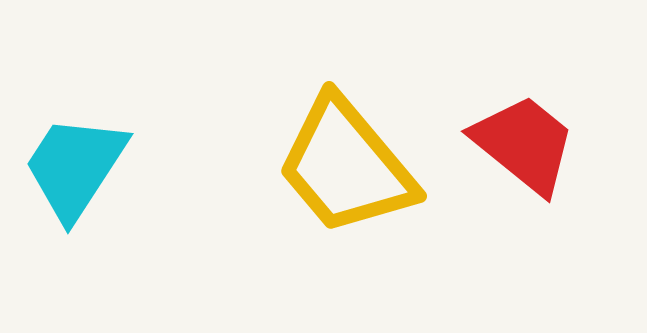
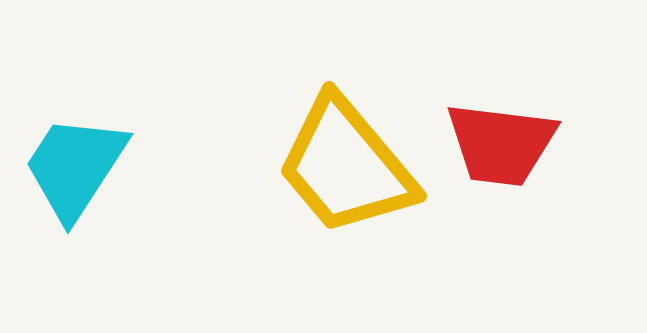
red trapezoid: moved 23 px left; rotated 148 degrees clockwise
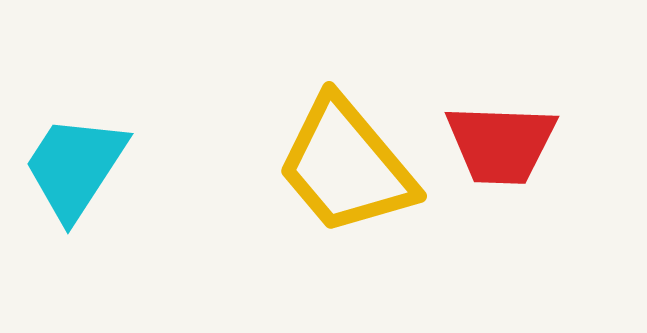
red trapezoid: rotated 5 degrees counterclockwise
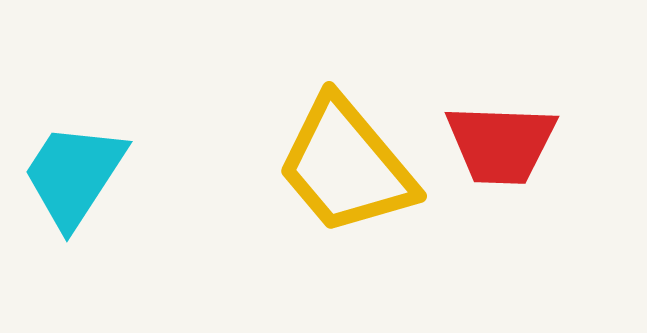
cyan trapezoid: moved 1 px left, 8 px down
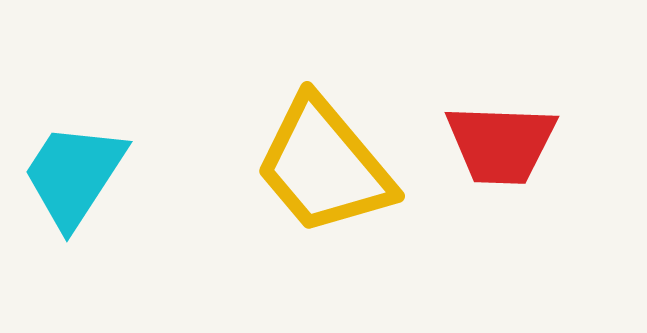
yellow trapezoid: moved 22 px left
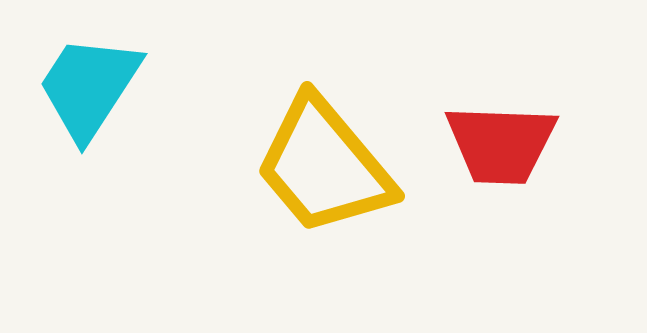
cyan trapezoid: moved 15 px right, 88 px up
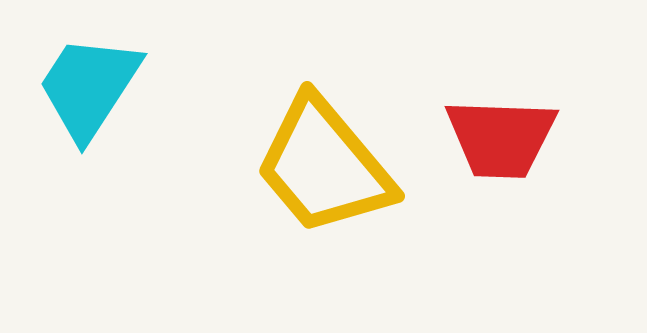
red trapezoid: moved 6 px up
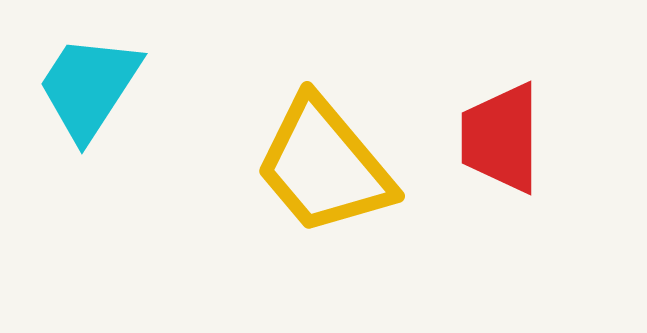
red trapezoid: rotated 88 degrees clockwise
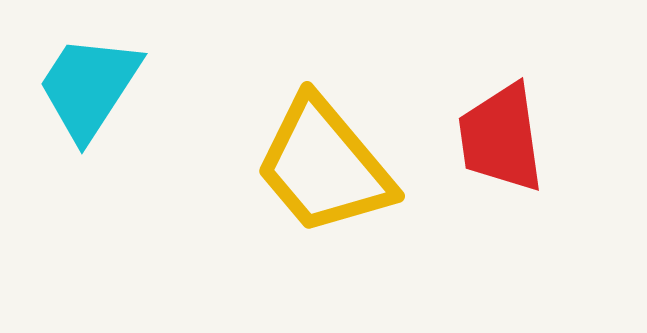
red trapezoid: rotated 8 degrees counterclockwise
